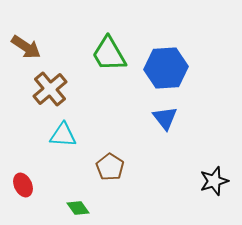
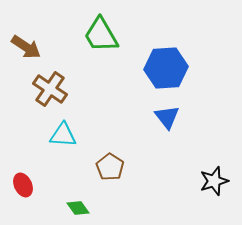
green trapezoid: moved 8 px left, 19 px up
brown cross: rotated 16 degrees counterclockwise
blue triangle: moved 2 px right, 1 px up
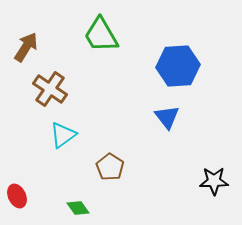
brown arrow: rotated 92 degrees counterclockwise
blue hexagon: moved 12 px right, 2 px up
cyan triangle: rotated 40 degrees counterclockwise
black star: rotated 16 degrees clockwise
red ellipse: moved 6 px left, 11 px down
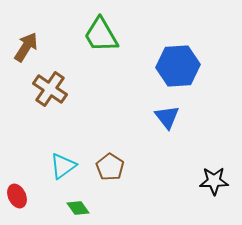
cyan triangle: moved 31 px down
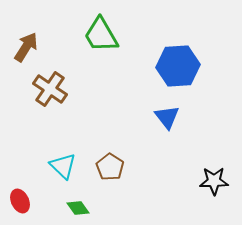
cyan triangle: rotated 40 degrees counterclockwise
red ellipse: moved 3 px right, 5 px down
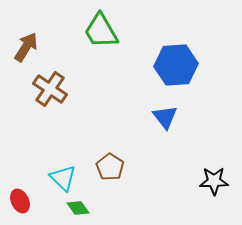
green trapezoid: moved 4 px up
blue hexagon: moved 2 px left, 1 px up
blue triangle: moved 2 px left
cyan triangle: moved 12 px down
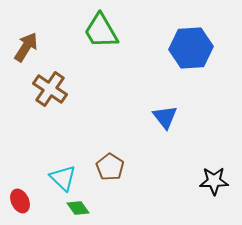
blue hexagon: moved 15 px right, 17 px up
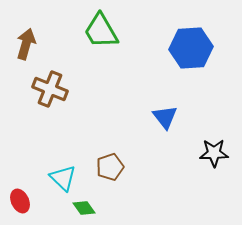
brown arrow: moved 3 px up; rotated 16 degrees counterclockwise
brown cross: rotated 12 degrees counterclockwise
brown pentagon: rotated 20 degrees clockwise
black star: moved 28 px up
green diamond: moved 6 px right
